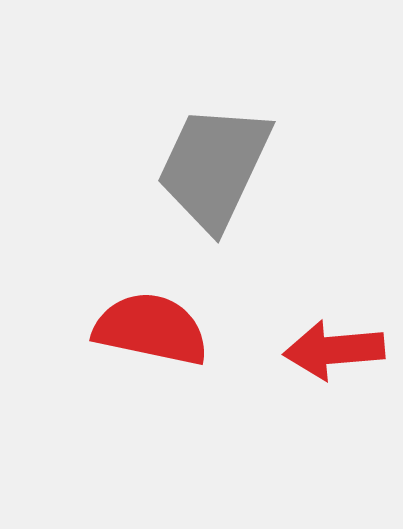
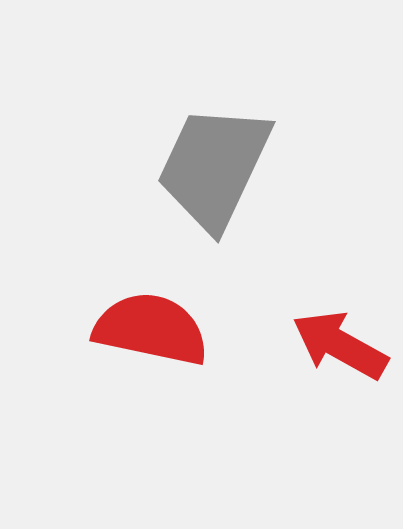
red arrow: moved 6 px right, 5 px up; rotated 34 degrees clockwise
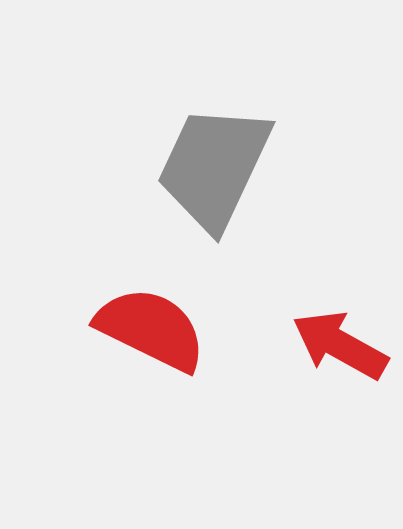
red semicircle: rotated 14 degrees clockwise
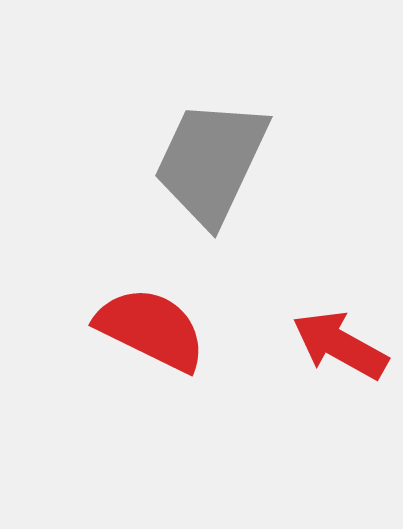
gray trapezoid: moved 3 px left, 5 px up
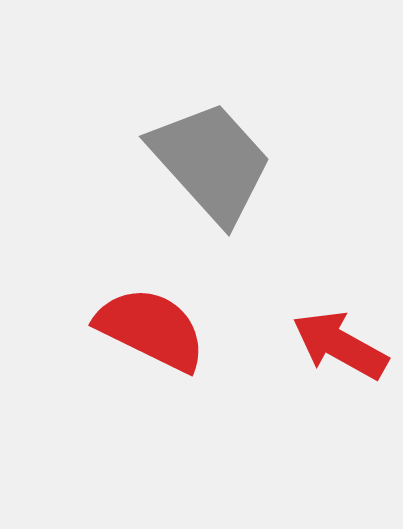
gray trapezoid: rotated 113 degrees clockwise
